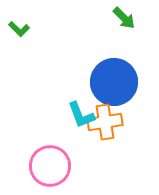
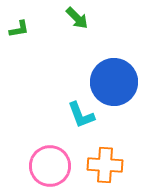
green arrow: moved 47 px left
green L-shape: rotated 55 degrees counterclockwise
orange cross: moved 43 px down; rotated 12 degrees clockwise
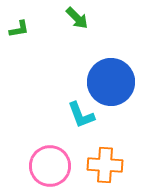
blue circle: moved 3 px left
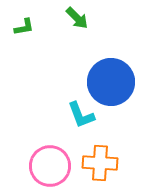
green L-shape: moved 5 px right, 2 px up
orange cross: moved 5 px left, 2 px up
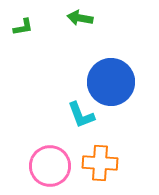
green arrow: moved 3 px right; rotated 145 degrees clockwise
green L-shape: moved 1 px left
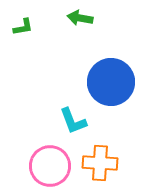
cyan L-shape: moved 8 px left, 6 px down
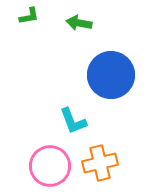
green arrow: moved 1 px left, 5 px down
green L-shape: moved 6 px right, 11 px up
blue circle: moved 7 px up
orange cross: rotated 16 degrees counterclockwise
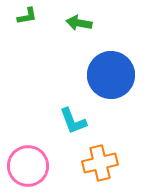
green L-shape: moved 2 px left
pink circle: moved 22 px left
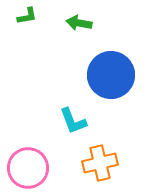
pink circle: moved 2 px down
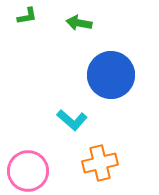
cyan L-shape: moved 1 px left, 1 px up; rotated 28 degrees counterclockwise
pink circle: moved 3 px down
